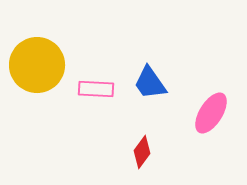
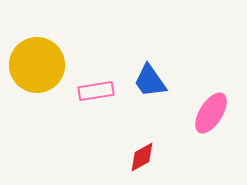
blue trapezoid: moved 2 px up
pink rectangle: moved 2 px down; rotated 12 degrees counterclockwise
red diamond: moved 5 px down; rotated 24 degrees clockwise
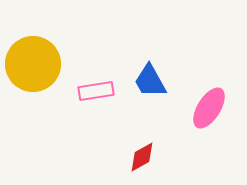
yellow circle: moved 4 px left, 1 px up
blue trapezoid: rotated 6 degrees clockwise
pink ellipse: moved 2 px left, 5 px up
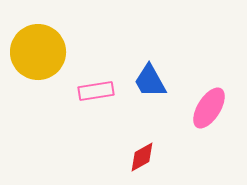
yellow circle: moved 5 px right, 12 px up
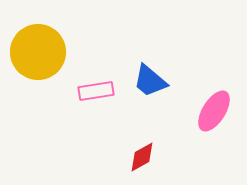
blue trapezoid: rotated 21 degrees counterclockwise
pink ellipse: moved 5 px right, 3 px down
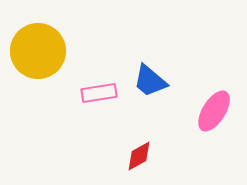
yellow circle: moved 1 px up
pink rectangle: moved 3 px right, 2 px down
red diamond: moved 3 px left, 1 px up
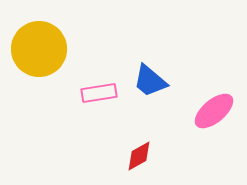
yellow circle: moved 1 px right, 2 px up
pink ellipse: rotated 18 degrees clockwise
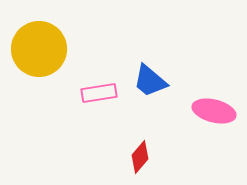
pink ellipse: rotated 54 degrees clockwise
red diamond: moved 1 px right, 1 px down; rotated 20 degrees counterclockwise
